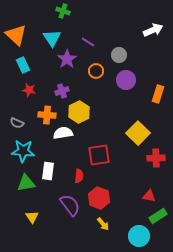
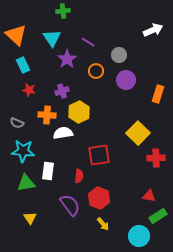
green cross: rotated 24 degrees counterclockwise
yellow triangle: moved 2 px left, 1 px down
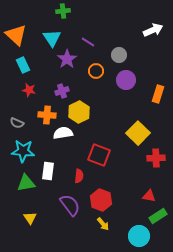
red square: rotated 30 degrees clockwise
red hexagon: moved 2 px right, 2 px down
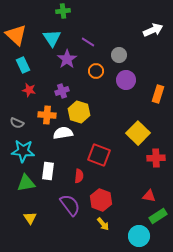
yellow hexagon: rotated 15 degrees counterclockwise
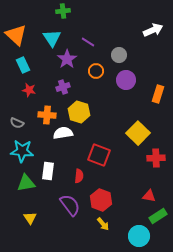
purple cross: moved 1 px right, 4 px up
cyan star: moved 1 px left
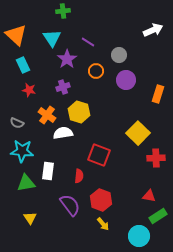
orange cross: rotated 30 degrees clockwise
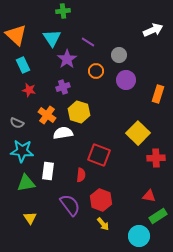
red semicircle: moved 2 px right, 1 px up
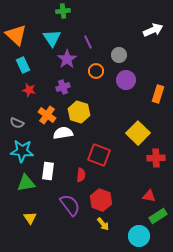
purple line: rotated 32 degrees clockwise
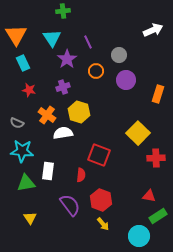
orange triangle: rotated 15 degrees clockwise
cyan rectangle: moved 2 px up
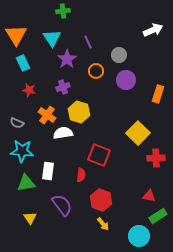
purple semicircle: moved 8 px left
